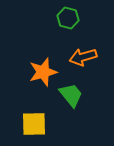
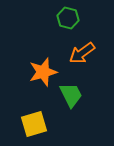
orange arrow: moved 1 px left, 4 px up; rotated 20 degrees counterclockwise
green trapezoid: rotated 12 degrees clockwise
yellow square: rotated 16 degrees counterclockwise
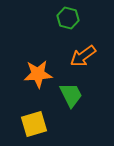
orange arrow: moved 1 px right, 3 px down
orange star: moved 5 px left, 2 px down; rotated 12 degrees clockwise
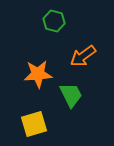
green hexagon: moved 14 px left, 3 px down
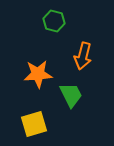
orange arrow: rotated 40 degrees counterclockwise
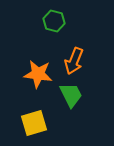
orange arrow: moved 9 px left, 5 px down; rotated 8 degrees clockwise
orange star: rotated 12 degrees clockwise
yellow square: moved 1 px up
